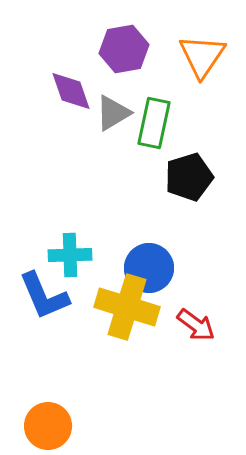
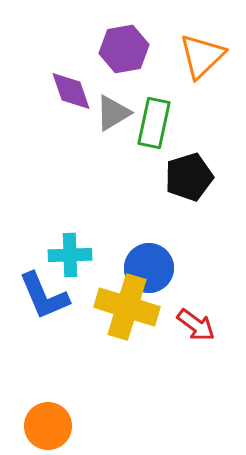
orange triangle: rotated 12 degrees clockwise
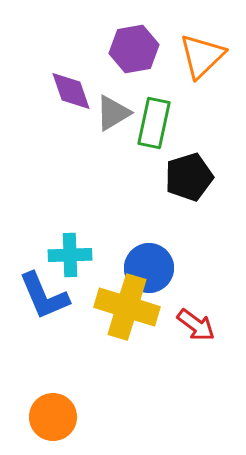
purple hexagon: moved 10 px right
orange circle: moved 5 px right, 9 px up
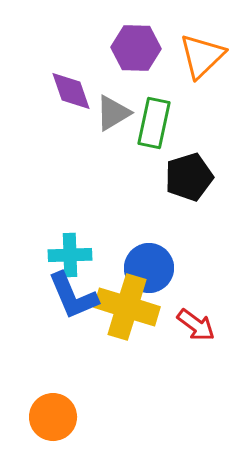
purple hexagon: moved 2 px right, 1 px up; rotated 12 degrees clockwise
blue L-shape: moved 29 px right
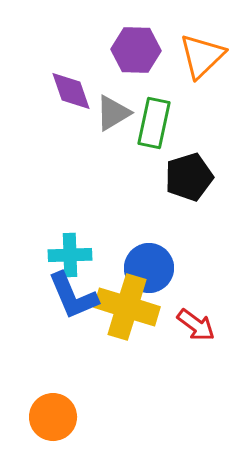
purple hexagon: moved 2 px down
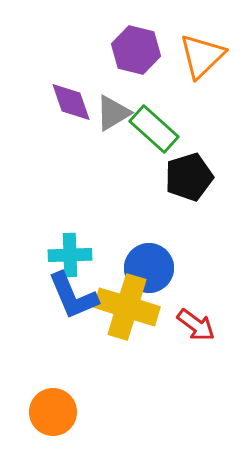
purple hexagon: rotated 12 degrees clockwise
purple diamond: moved 11 px down
green rectangle: moved 6 px down; rotated 60 degrees counterclockwise
orange circle: moved 5 px up
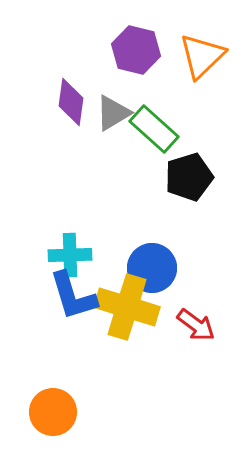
purple diamond: rotated 27 degrees clockwise
blue circle: moved 3 px right
blue L-shape: rotated 6 degrees clockwise
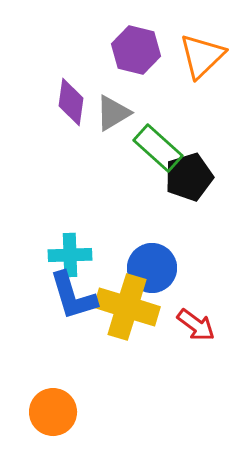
green rectangle: moved 4 px right, 19 px down
